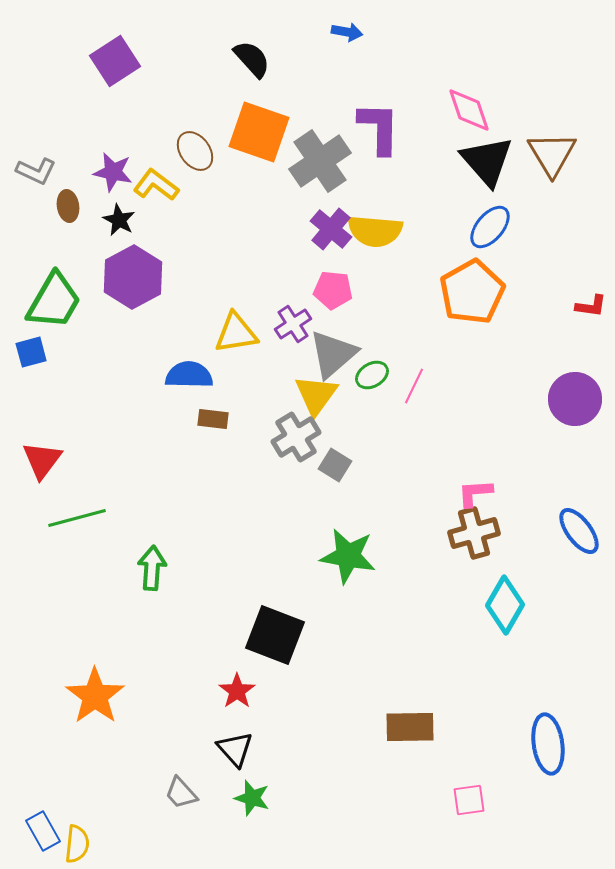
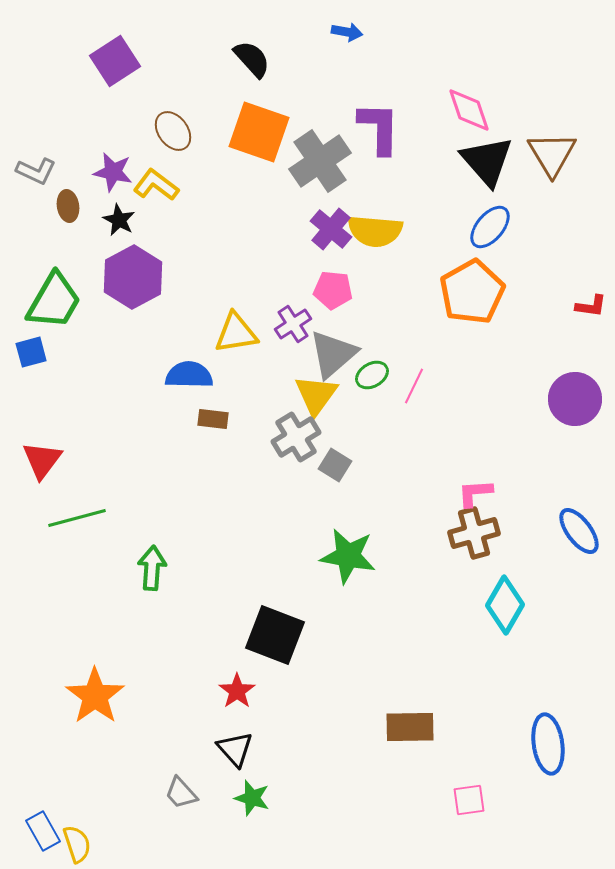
brown ellipse at (195, 151): moved 22 px left, 20 px up
yellow semicircle at (77, 844): rotated 24 degrees counterclockwise
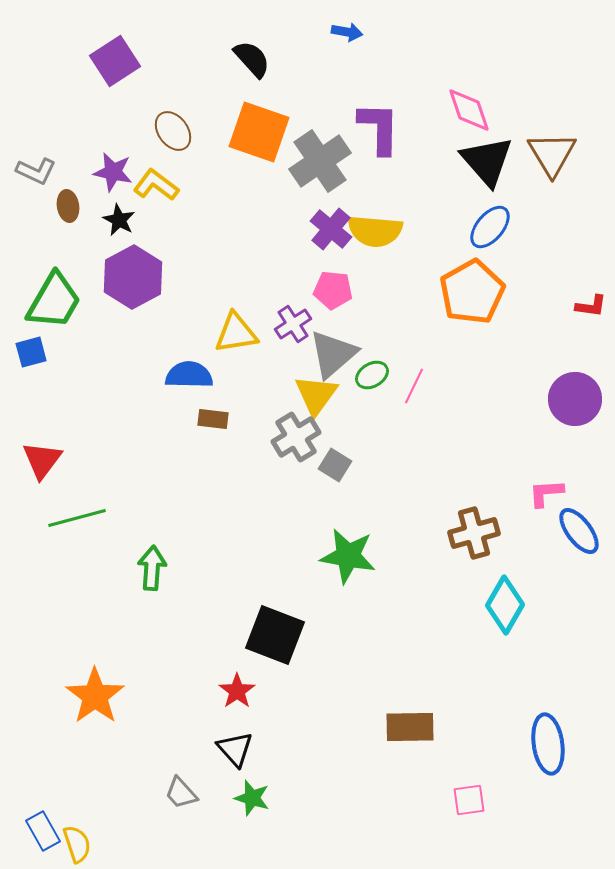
pink L-shape at (475, 493): moved 71 px right
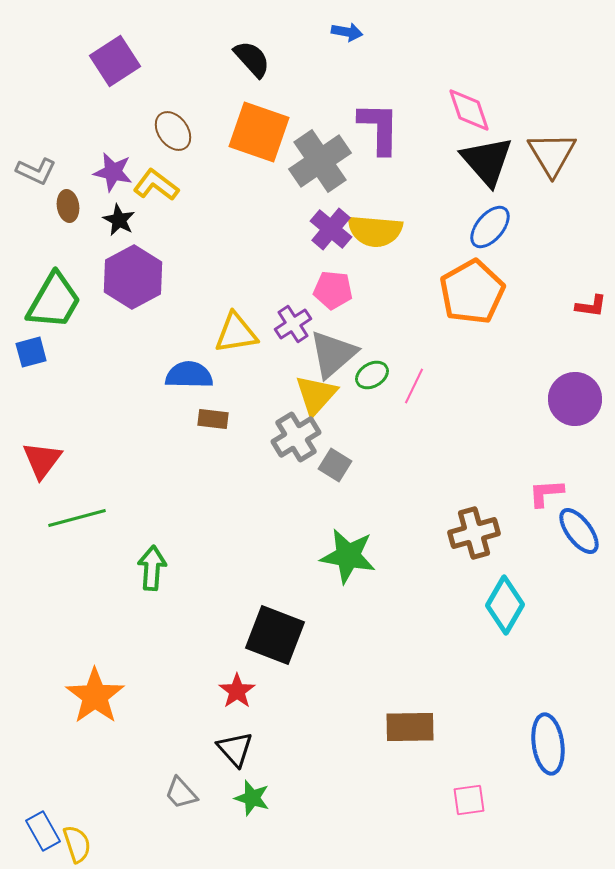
yellow triangle at (316, 395): rotated 6 degrees clockwise
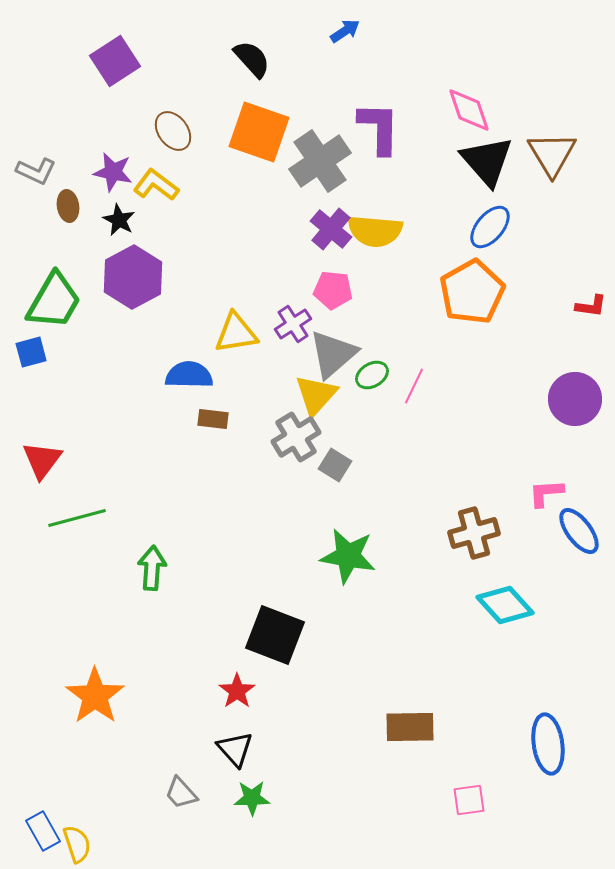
blue arrow at (347, 32): moved 2 px left, 1 px up; rotated 44 degrees counterclockwise
cyan diamond at (505, 605): rotated 72 degrees counterclockwise
green star at (252, 798): rotated 18 degrees counterclockwise
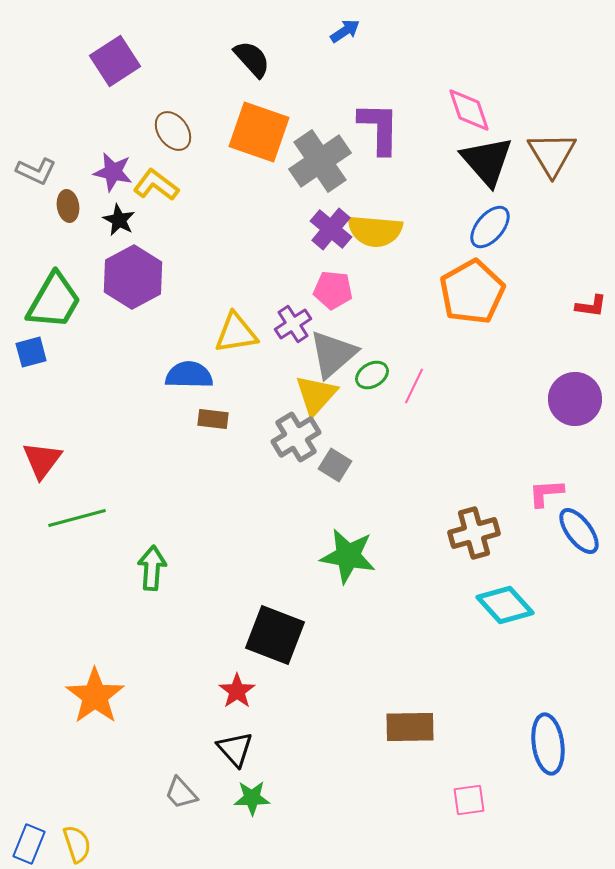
blue rectangle at (43, 831): moved 14 px left, 13 px down; rotated 51 degrees clockwise
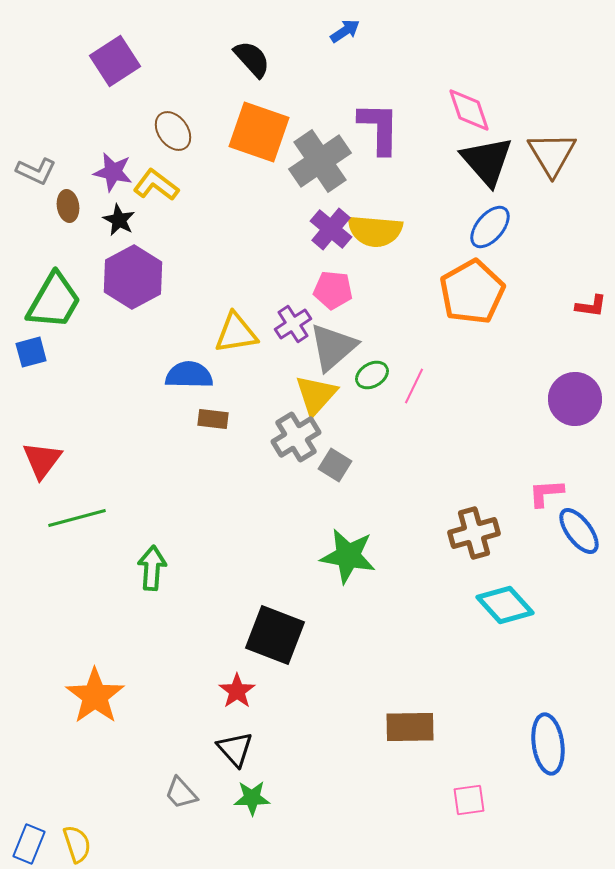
gray triangle at (333, 354): moved 7 px up
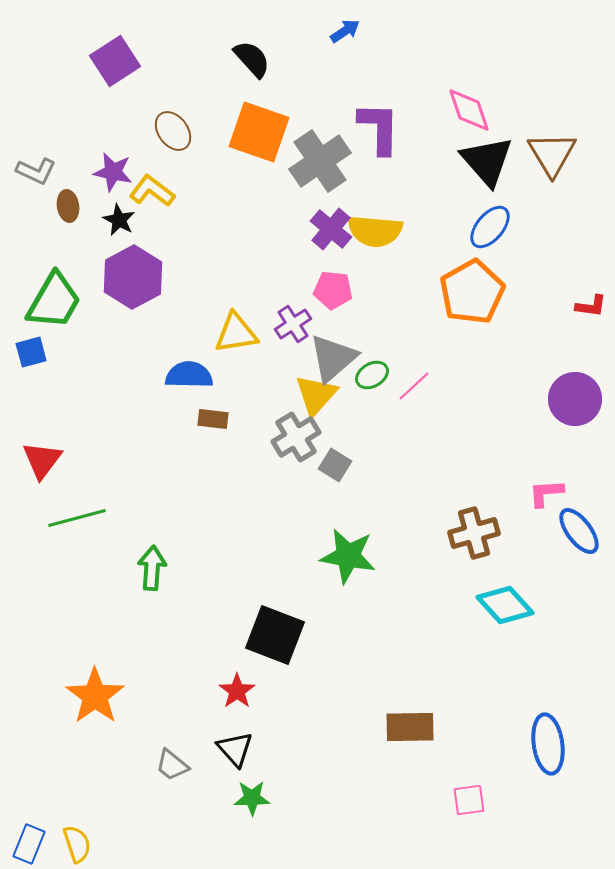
yellow L-shape at (156, 185): moved 4 px left, 6 px down
gray triangle at (333, 347): moved 11 px down
pink line at (414, 386): rotated 21 degrees clockwise
gray trapezoid at (181, 793): moved 9 px left, 28 px up; rotated 9 degrees counterclockwise
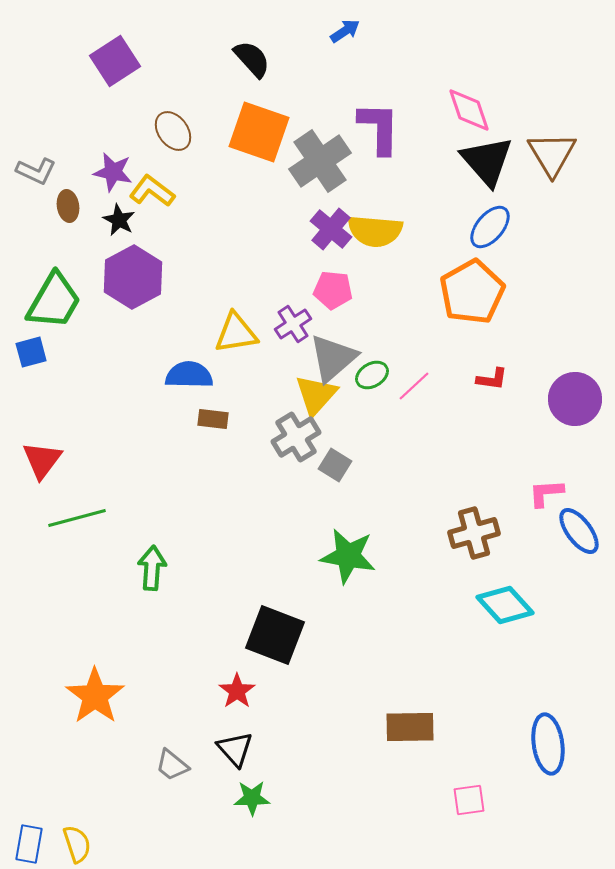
red L-shape at (591, 306): moved 99 px left, 73 px down
blue rectangle at (29, 844): rotated 12 degrees counterclockwise
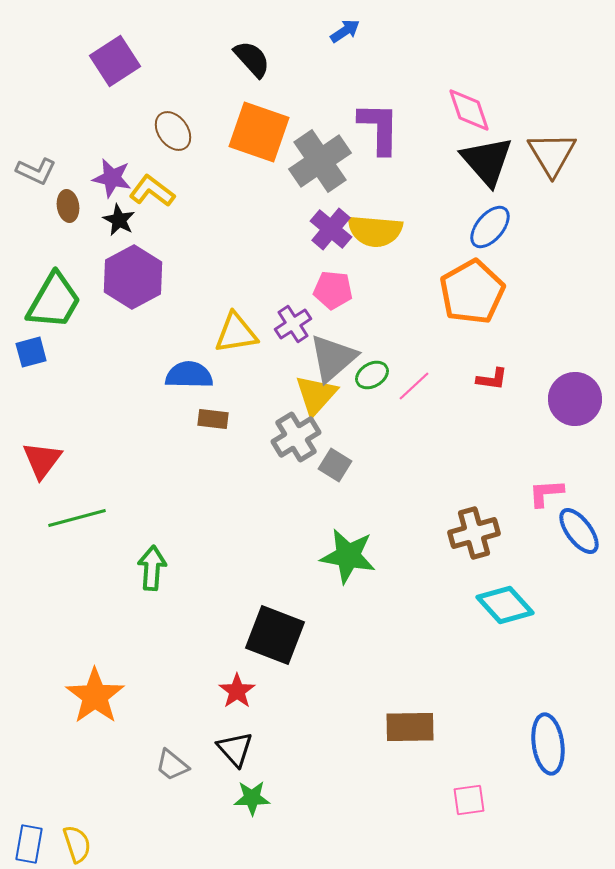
purple star at (113, 172): moved 1 px left, 6 px down
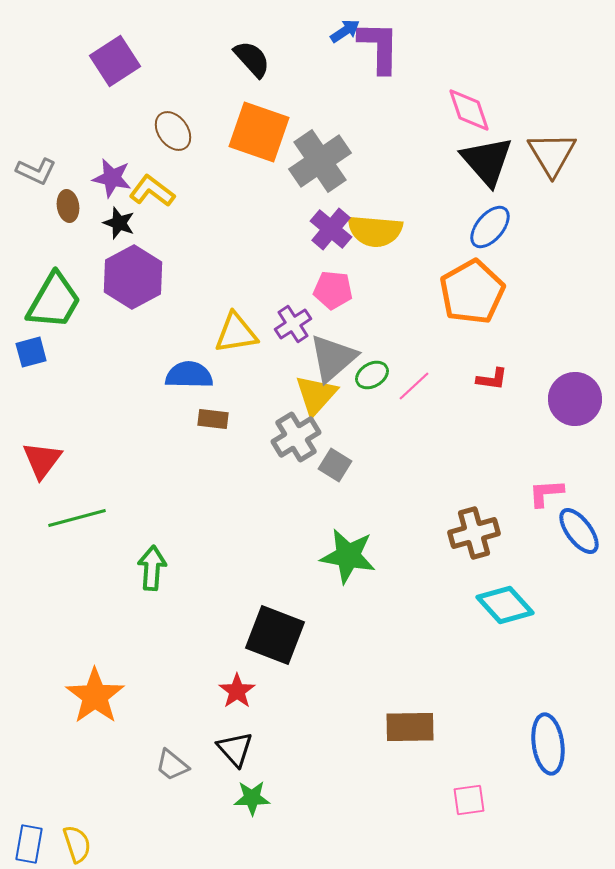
purple L-shape at (379, 128): moved 81 px up
black star at (119, 220): moved 3 px down; rotated 8 degrees counterclockwise
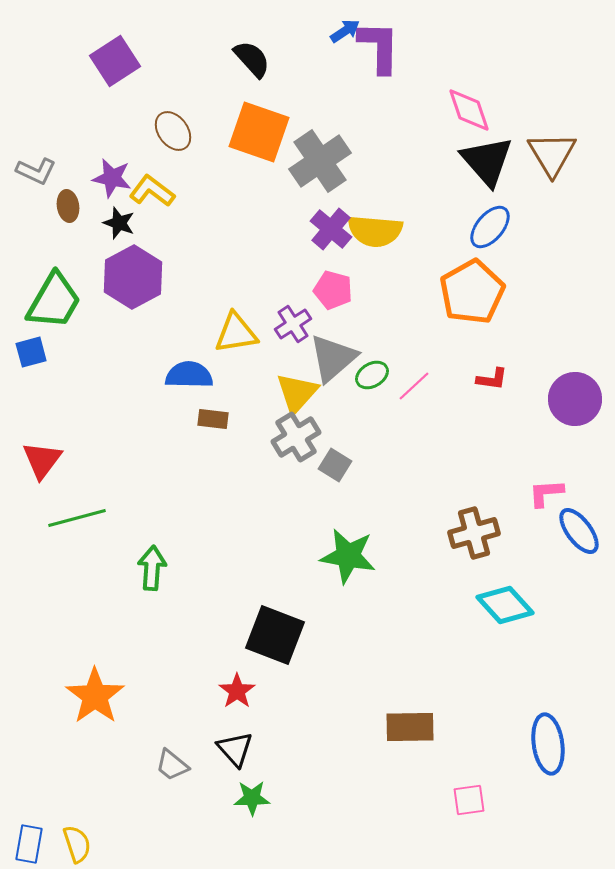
pink pentagon at (333, 290): rotated 9 degrees clockwise
yellow triangle at (316, 395): moved 19 px left, 2 px up
